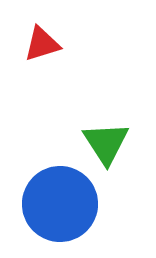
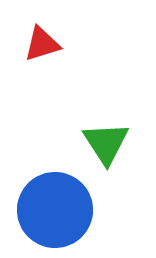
blue circle: moved 5 px left, 6 px down
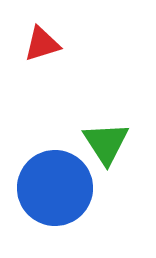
blue circle: moved 22 px up
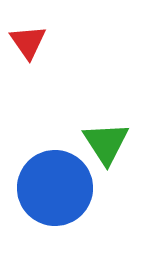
red triangle: moved 14 px left, 2 px up; rotated 48 degrees counterclockwise
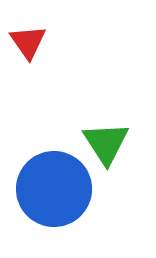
blue circle: moved 1 px left, 1 px down
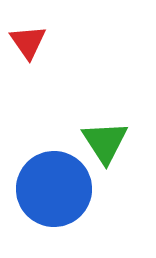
green triangle: moved 1 px left, 1 px up
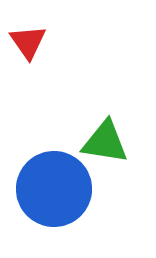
green triangle: rotated 48 degrees counterclockwise
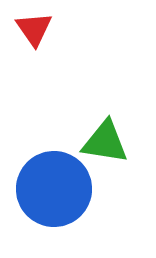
red triangle: moved 6 px right, 13 px up
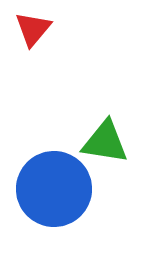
red triangle: moved 1 px left; rotated 15 degrees clockwise
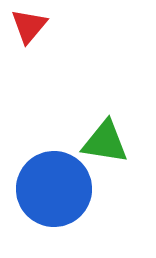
red triangle: moved 4 px left, 3 px up
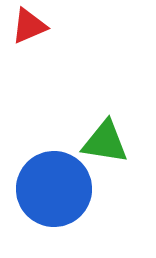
red triangle: rotated 27 degrees clockwise
